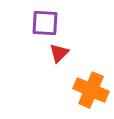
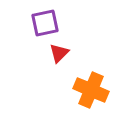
purple square: rotated 16 degrees counterclockwise
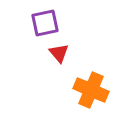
red triangle: rotated 25 degrees counterclockwise
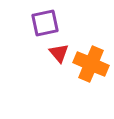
orange cross: moved 26 px up
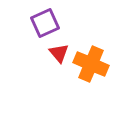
purple square: rotated 12 degrees counterclockwise
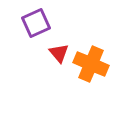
purple square: moved 9 px left
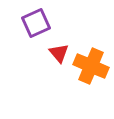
orange cross: moved 2 px down
